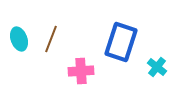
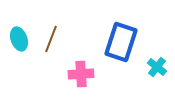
pink cross: moved 3 px down
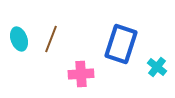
blue rectangle: moved 2 px down
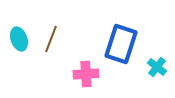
pink cross: moved 5 px right
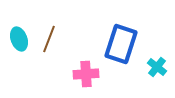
brown line: moved 2 px left
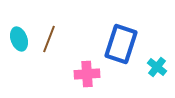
pink cross: moved 1 px right
